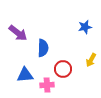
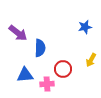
blue semicircle: moved 3 px left
pink cross: moved 1 px up
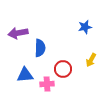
purple arrow: rotated 132 degrees clockwise
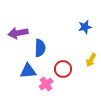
blue triangle: moved 3 px right, 4 px up
pink cross: moved 1 px left; rotated 32 degrees counterclockwise
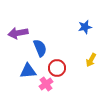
blue semicircle: rotated 24 degrees counterclockwise
red circle: moved 6 px left, 1 px up
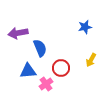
red circle: moved 4 px right
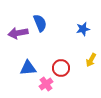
blue star: moved 2 px left, 2 px down
blue semicircle: moved 25 px up
blue triangle: moved 3 px up
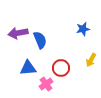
blue semicircle: moved 17 px down
